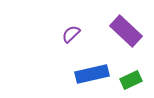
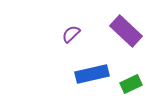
green rectangle: moved 4 px down
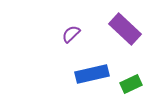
purple rectangle: moved 1 px left, 2 px up
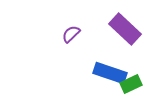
blue rectangle: moved 18 px right, 1 px up; rotated 32 degrees clockwise
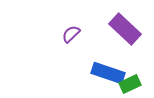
blue rectangle: moved 2 px left
green rectangle: moved 1 px left
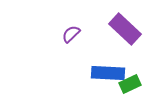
blue rectangle: rotated 16 degrees counterclockwise
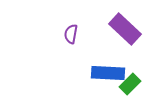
purple semicircle: rotated 36 degrees counterclockwise
green rectangle: rotated 20 degrees counterclockwise
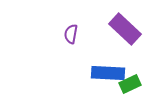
green rectangle: rotated 20 degrees clockwise
